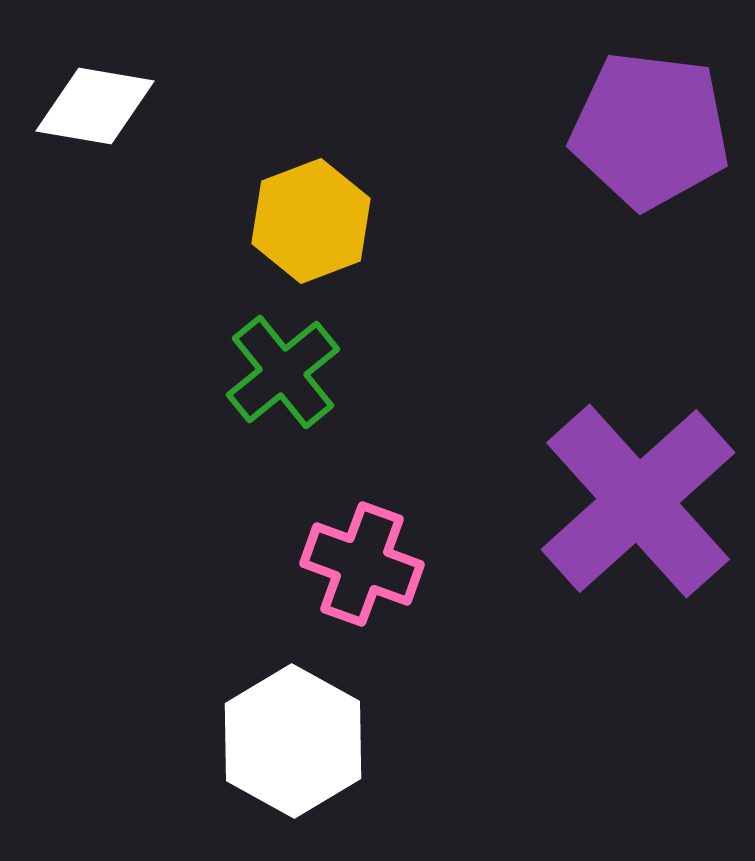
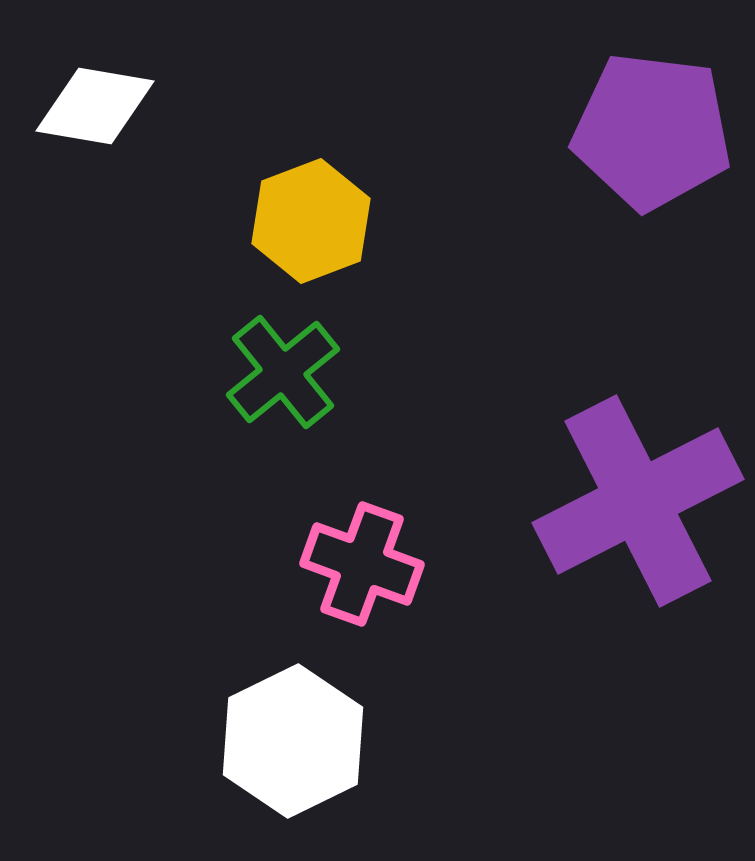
purple pentagon: moved 2 px right, 1 px down
purple cross: rotated 15 degrees clockwise
white hexagon: rotated 5 degrees clockwise
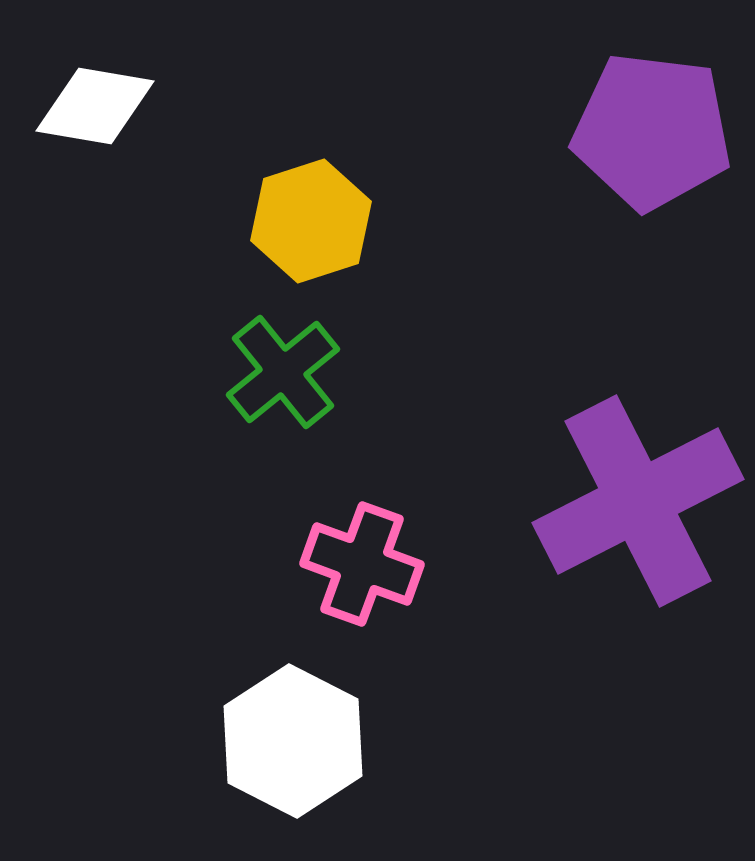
yellow hexagon: rotated 3 degrees clockwise
white hexagon: rotated 7 degrees counterclockwise
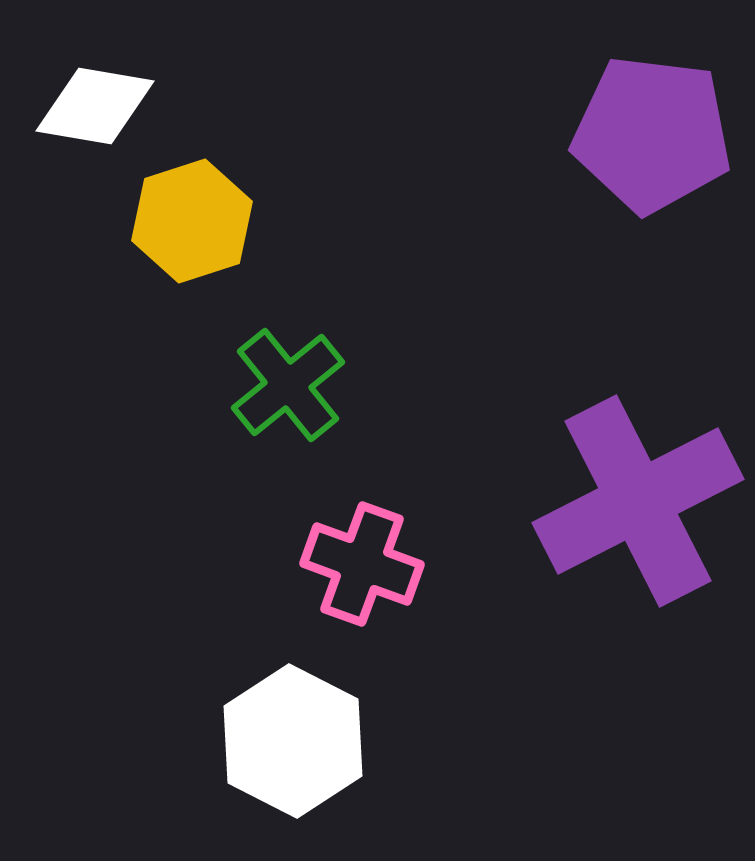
purple pentagon: moved 3 px down
yellow hexagon: moved 119 px left
green cross: moved 5 px right, 13 px down
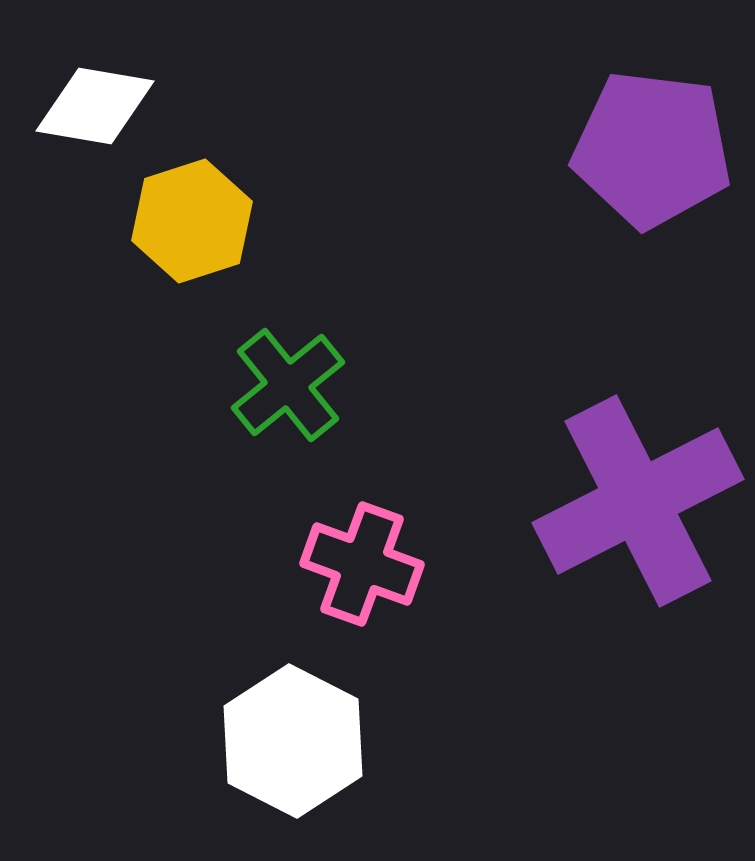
purple pentagon: moved 15 px down
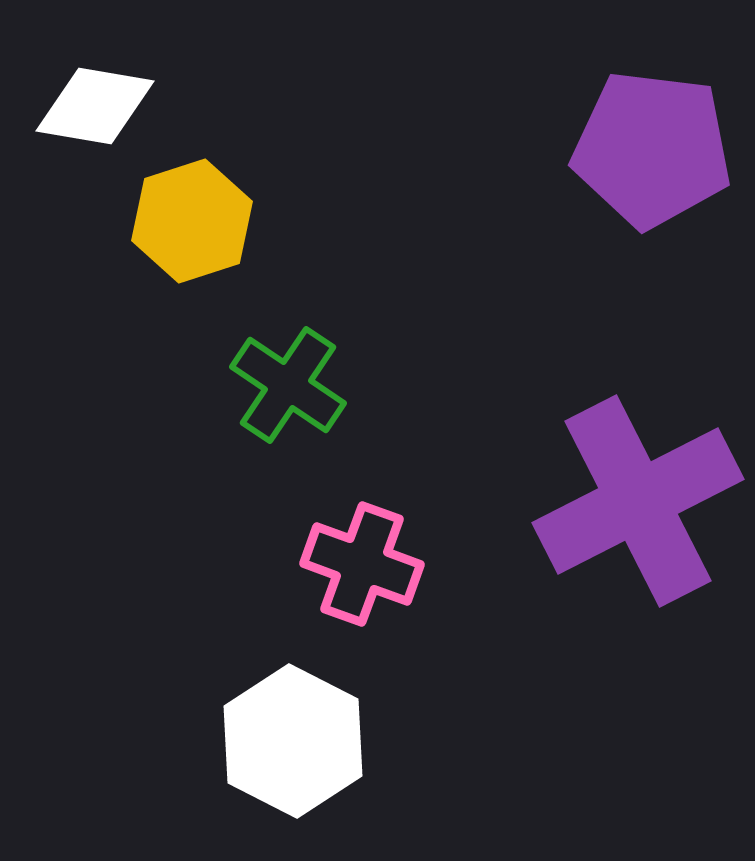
green cross: rotated 17 degrees counterclockwise
